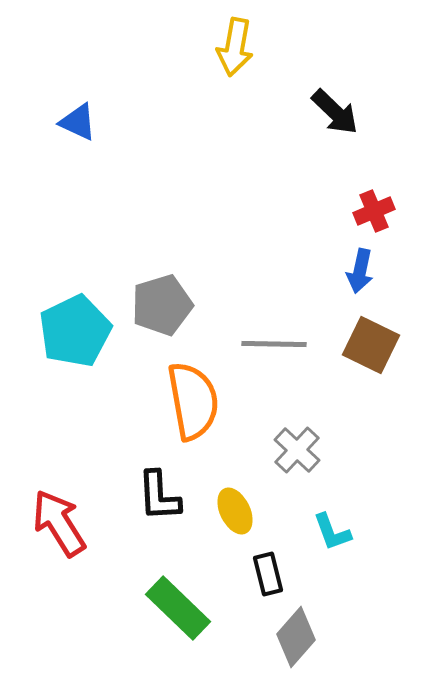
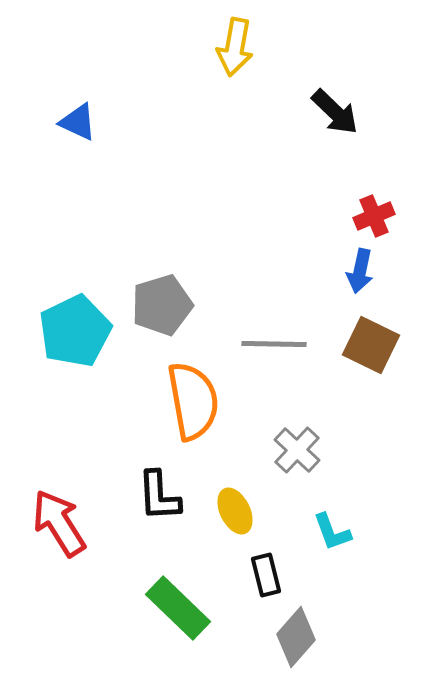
red cross: moved 5 px down
black rectangle: moved 2 px left, 1 px down
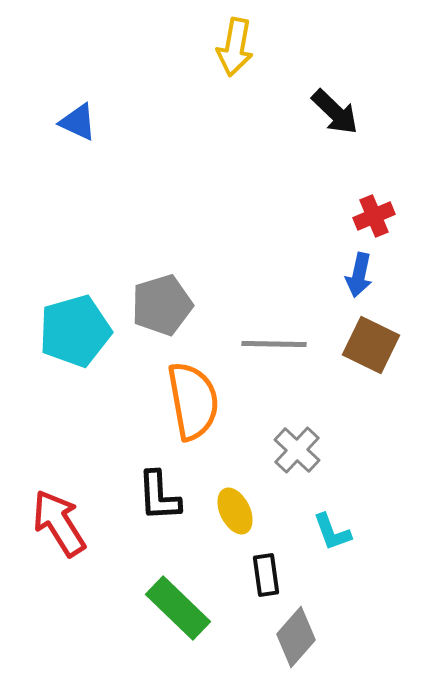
blue arrow: moved 1 px left, 4 px down
cyan pentagon: rotated 10 degrees clockwise
black rectangle: rotated 6 degrees clockwise
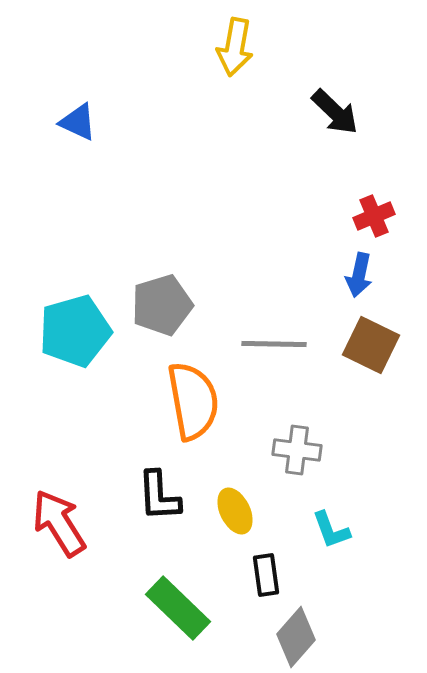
gray cross: rotated 36 degrees counterclockwise
cyan L-shape: moved 1 px left, 2 px up
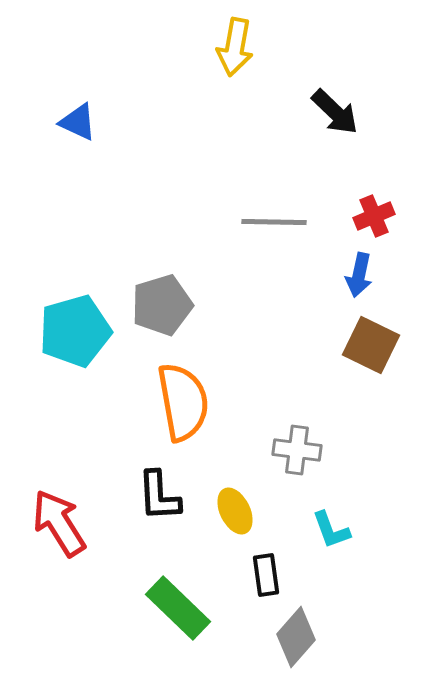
gray line: moved 122 px up
orange semicircle: moved 10 px left, 1 px down
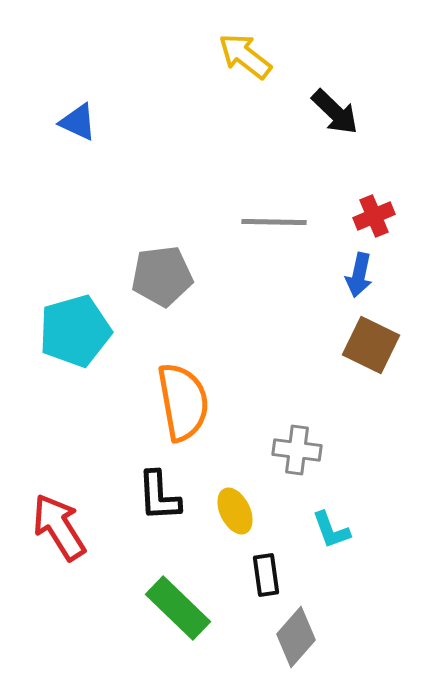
yellow arrow: moved 10 px right, 9 px down; rotated 118 degrees clockwise
gray pentagon: moved 29 px up; rotated 10 degrees clockwise
red arrow: moved 4 px down
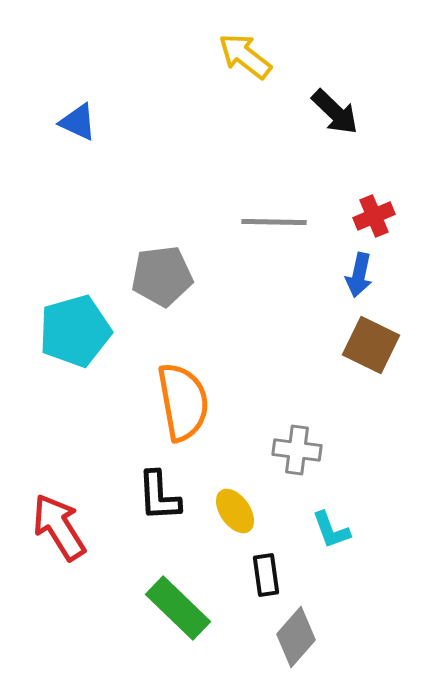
yellow ellipse: rotated 9 degrees counterclockwise
